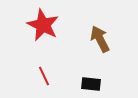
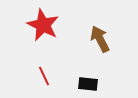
black rectangle: moved 3 px left
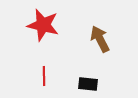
red star: rotated 12 degrees counterclockwise
red line: rotated 24 degrees clockwise
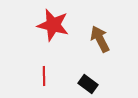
red star: moved 10 px right
black rectangle: rotated 30 degrees clockwise
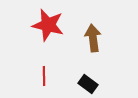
red star: moved 5 px left
brown arrow: moved 7 px left, 1 px up; rotated 20 degrees clockwise
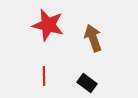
brown arrow: rotated 12 degrees counterclockwise
black rectangle: moved 1 px left, 1 px up
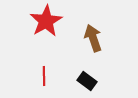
red star: moved 2 px left, 4 px up; rotated 28 degrees clockwise
black rectangle: moved 2 px up
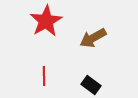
brown arrow: rotated 100 degrees counterclockwise
black rectangle: moved 4 px right, 4 px down
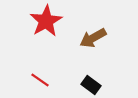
red line: moved 4 px left, 4 px down; rotated 54 degrees counterclockwise
